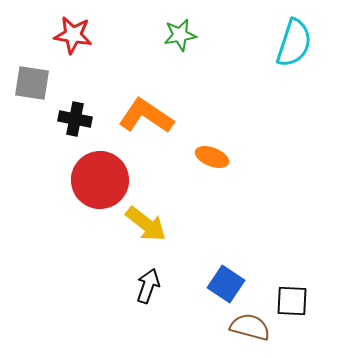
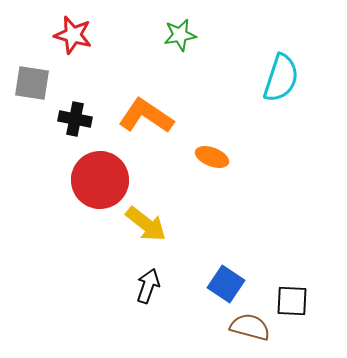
red star: rotated 6 degrees clockwise
cyan semicircle: moved 13 px left, 35 px down
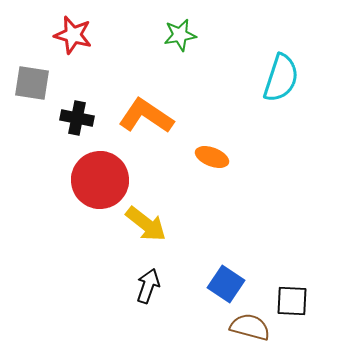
black cross: moved 2 px right, 1 px up
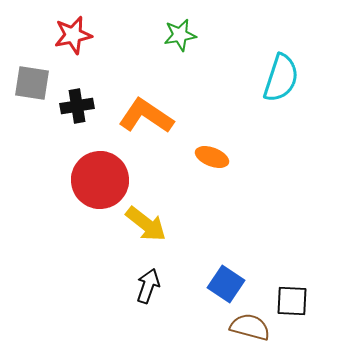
red star: rotated 27 degrees counterclockwise
black cross: moved 12 px up; rotated 20 degrees counterclockwise
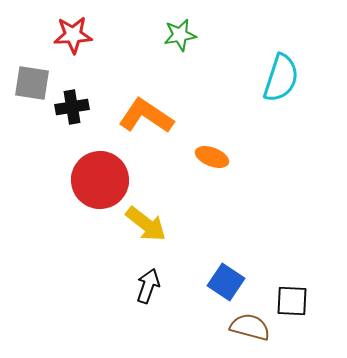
red star: rotated 9 degrees clockwise
black cross: moved 5 px left, 1 px down
blue square: moved 2 px up
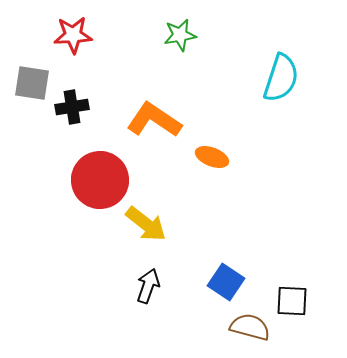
orange L-shape: moved 8 px right, 4 px down
